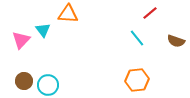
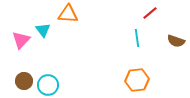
cyan line: rotated 30 degrees clockwise
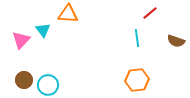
brown circle: moved 1 px up
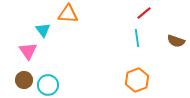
red line: moved 6 px left
pink triangle: moved 7 px right, 11 px down; rotated 18 degrees counterclockwise
orange hexagon: rotated 15 degrees counterclockwise
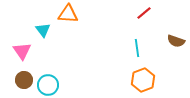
cyan line: moved 10 px down
pink triangle: moved 6 px left
orange hexagon: moved 6 px right
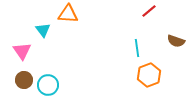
red line: moved 5 px right, 2 px up
orange hexagon: moved 6 px right, 5 px up
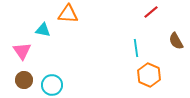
red line: moved 2 px right, 1 px down
cyan triangle: rotated 42 degrees counterclockwise
brown semicircle: rotated 42 degrees clockwise
cyan line: moved 1 px left
orange hexagon: rotated 15 degrees counterclockwise
cyan circle: moved 4 px right
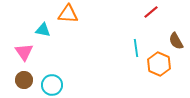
pink triangle: moved 2 px right, 1 px down
orange hexagon: moved 10 px right, 11 px up
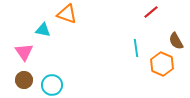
orange triangle: moved 1 px left; rotated 15 degrees clockwise
orange hexagon: moved 3 px right
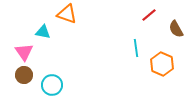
red line: moved 2 px left, 3 px down
cyan triangle: moved 2 px down
brown semicircle: moved 12 px up
brown circle: moved 5 px up
